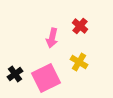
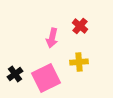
yellow cross: rotated 36 degrees counterclockwise
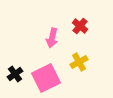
yellow cross: rotated 24 degrees counterclockwise
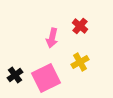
yellow cross: moved 1 px right
black cross: moved 1 px down
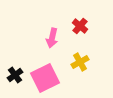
pink square: moved 1 px left
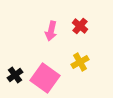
pink arrow: moved 1 px left, 7 px up
pink square: rotated 28 degrees counterclockwise
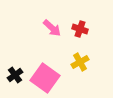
red cross: moved 3 px down; rotated 21 degrees counterclockwise
pink arrow: moved 1 px right, 3 px up; rotated 60 degrees counterclockwise
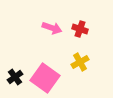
pink arrow: rotated 24 degrees counterclockwise
black cross: moved 2 px down
